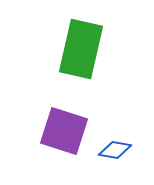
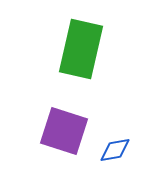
blue diamond: rotated 20 degrees counterclockwise
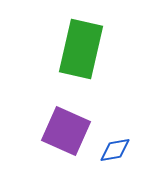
purple square: moved 2 px right; rotated 6 degrees clockwise
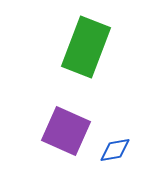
green rectangle: moved 5 px right, 2 px up; rotated 8 degrees clockwise
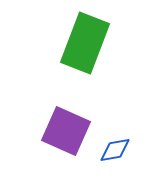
green rectangle: moved 1 px left, 4 px up
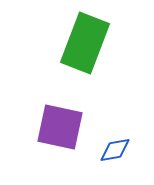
purple square: moved 6 px left, 4 px up; rotated 12 degrees counterclockwise
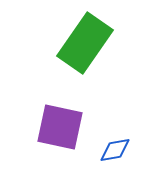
green rectangle: rotated 14 degrees clockwise
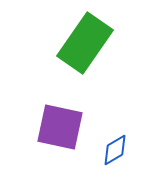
blue diamond: rotated 20 degrees counterclockwise
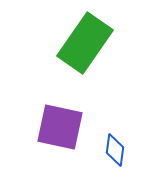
blue diamond: rotated 52 degrees counterclockwise
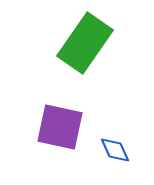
blue diamond: rotated 32 degrees counterclockwise
